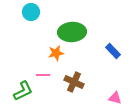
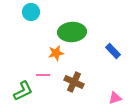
pink triangle: rotated 32 degrees counterclockwise
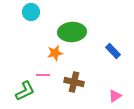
orange star: moved 1 px left
brown cross: rotated 12 degrees counterclockwise
green L-shape: moved 2 px right
pink triangle: moved 2 px up; rotated 16 degrees counterclockwise
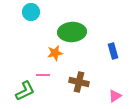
blue rectangle: rotated 28 degrees clockwise
brown cross: moved 5 px right
